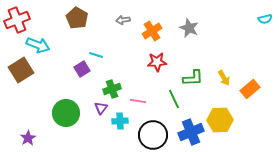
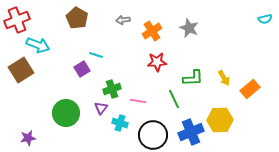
cyan cross: moved 2 px down; rotated 21 degrees clockwise
purple star: rotated 21 degrees clockwise
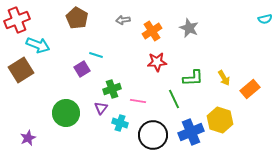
yellow hexagon: rotated 20 degrees clockwise
purple star: rotated 14 degrees counterclockwise
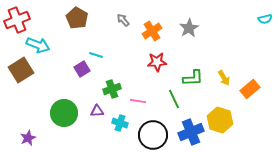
gray arrow: rotated 56 degrees clockwise
gray star: rotated 18 degrees clockwise
purple triangle: moved 4 px left, 3 px down; rotated 48 degrees clockwise
green circle: moved 2 px left
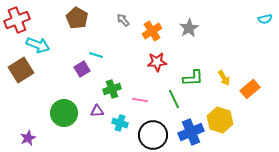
pink line: moved 2 px right, 1 px up
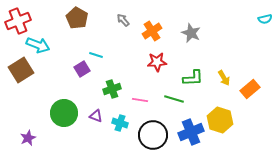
red cross: moved 1 px right, 1 px down
gray star: moved 2 px right, 5 px down; rotated 18 degrees counterclockwise
green line: rotated 48 degrees counterclockwise
purple triangle: moved 1 px left, 5 px down; rotated 24 degrees clockwise
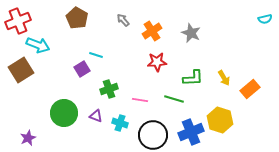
green cross: moved 3 px left
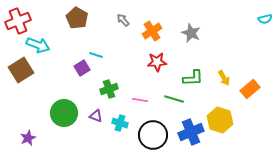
purple square: moved 1 px up
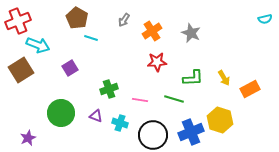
gray arrow: moved 1 px right; rotated 104 degrees counterclockwise
cyan line: moved 5 px left, 17 px up
purple square: moved 12 px left
orange rectangle: rotated 12 degrees clockwise
green circle: moved 3 px left
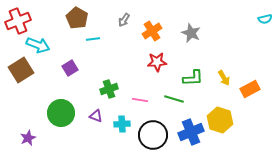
cyan line: moved 2 px right, 1 px down; rotated 24 degrees counterclockwise
cyan cross: moved 2 px right, 1 px down; rotated 21 degrees counterclockwise
